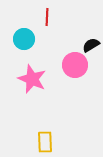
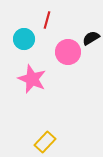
red line: moved 3 px down; rotated 12 degrees clockwise
black semicircle: moved 7 px up
pink circle: moved 7 px left, 13 px up
yellow rectangle: rotated 45 degrees clockwise
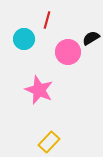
pink star: moved 7 px right, 11 px down
yellow rectangle: moved 4 px right
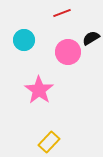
red line: moved 15 px right, 7 px up; rotated 54 degrees clockwise
cyan circle: moved 1 px down
pink star: rotated 12 degrees clockwise
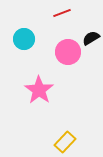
cyan circle: moved 1 px up
yellow rectangle: moved 16 px right
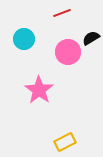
yellow rectangle: rotated 20 degrees clockwise
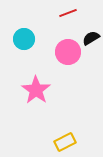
red line: moved 6 px right
pink star: moved 3 px left
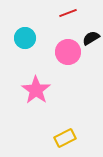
cyan circle: moved 1 px right, 1 px up
yellow rectangle: moved 4 px up
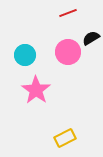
cyan circle: moved 17 px down
